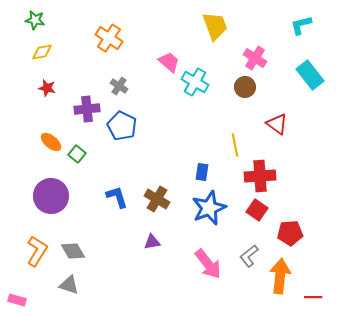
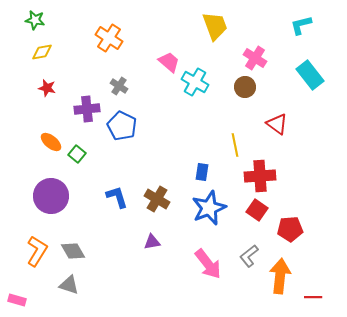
red pentagon: moved 4 px up
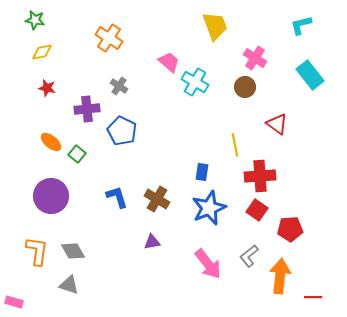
blue pentagon: moved 5 px down
orange L-shape: rotated 24 degrees counterclockwise
pink rectangle: moved 3 px left, 2 px down
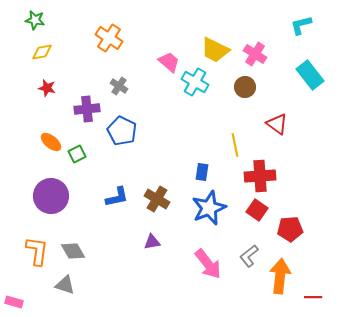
yellow trapezoid: moved 24 px down; rotated 136 degrees clockwise
pink cross: moved 4 px up
green square: rotated 24 degrees clockwise
blue L-shape: rotated 95 degrees clockwise
gray triangle: moved 4 px left
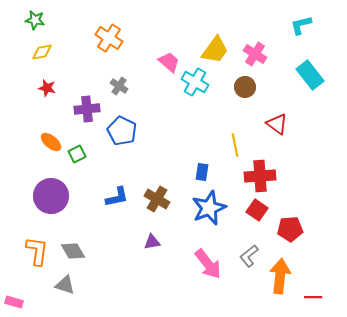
yellow trapezoid: rotated 80 degrees counterclockwise
